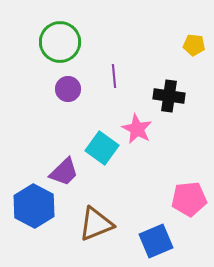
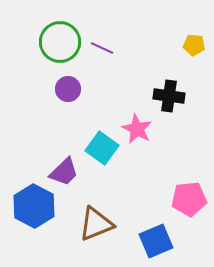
purple line: moved 12 px left, 28 px up; rotated 60 degrees counterclockwise
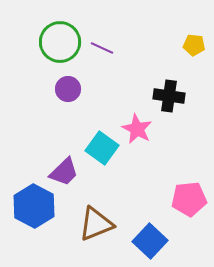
blue square: moved 6 px left; rotated 24 degrees counterclockwise
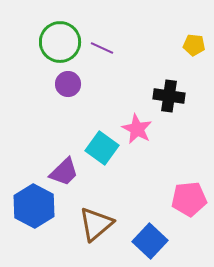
purple circle: moved 5 px up
brown triangle: rotated 18 degrees counterclockwise
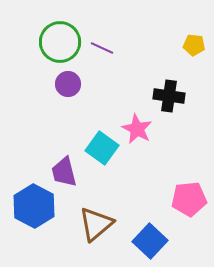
purple trapezoid: rotated 120 degrees clockwise
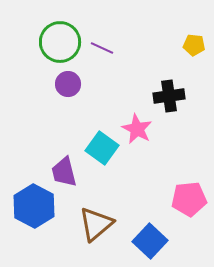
black cross: rotated 16 degrees counterclockwise
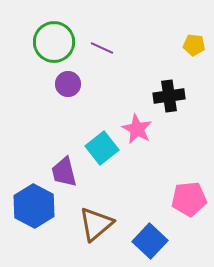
green circle: moved 6 px left
cyan square: rotated 16 degrees clockwise
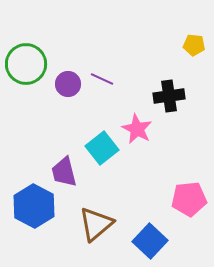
green circle: moved 28 px left, 22 px down
purple line: moved 31 px down
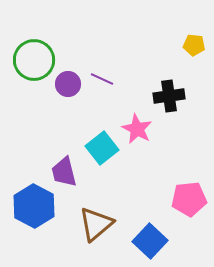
green circle: moved 8 px right, 4 px up
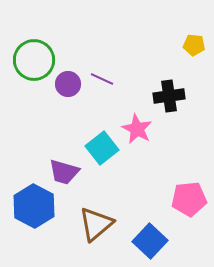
purple trapezoid: rotated 60 degrees counterclockwise
